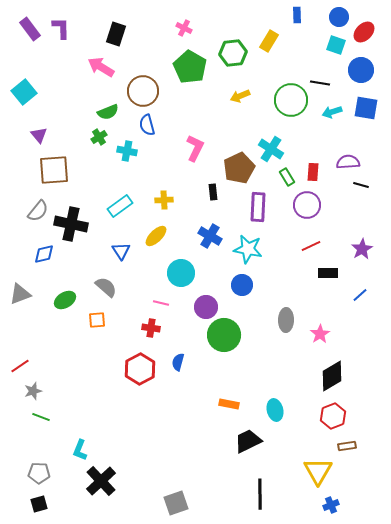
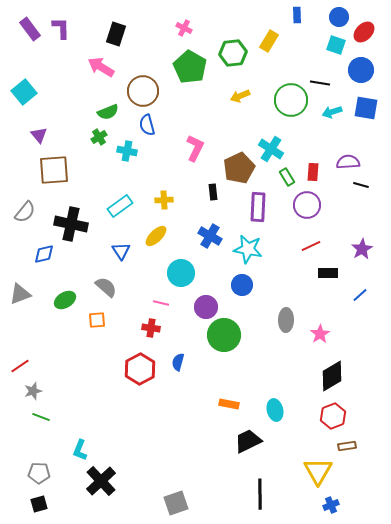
gray semicircle at (38, 211): moved 13 px left, 1 px down
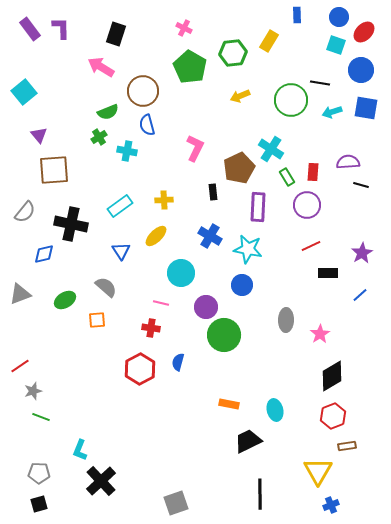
purple star at (362, 249): moved 4 px down
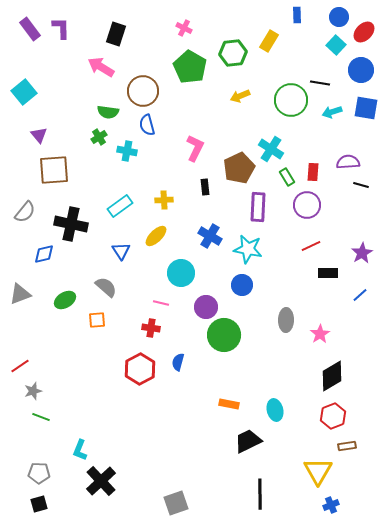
cyan square at (336, 45): rotated 24 degrees clockwise
green semicircle at (108, 112): rotated 30 degrees clockwise
black rectangle at (213, 192): moved 8 px left, 5 px up
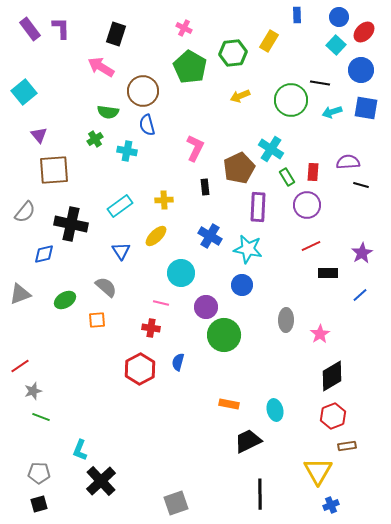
green cross at (99, 137): moved 4 px left, 2 px down
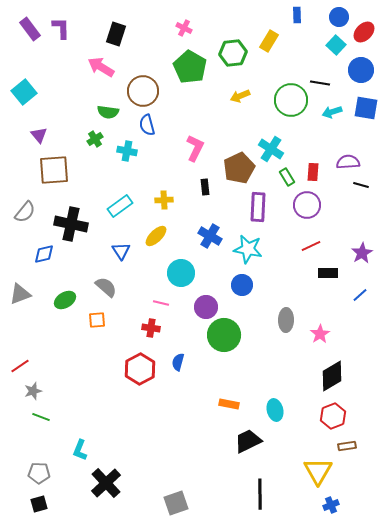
black cross at (101, 481): moved 5 px right, 2 px down
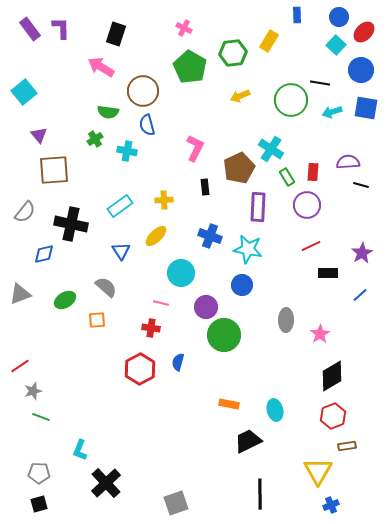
blue cross at (210, 236): rotated 10 degrees counterclockwise
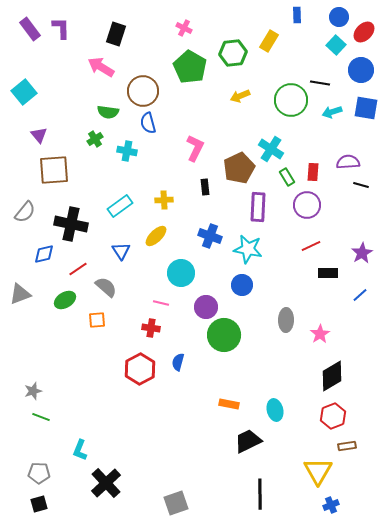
blue semicircle at (147, 125): moved 1 px right, 2 px up
red line at (20, 366): moved 58 px right, 97 px up
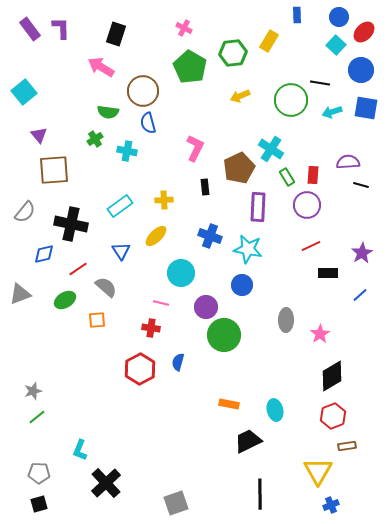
red rectangle at (313, 172): moved 3 px down
green line at (41, 417): moved 4 px left; rotated 60 degrees counterclockwise
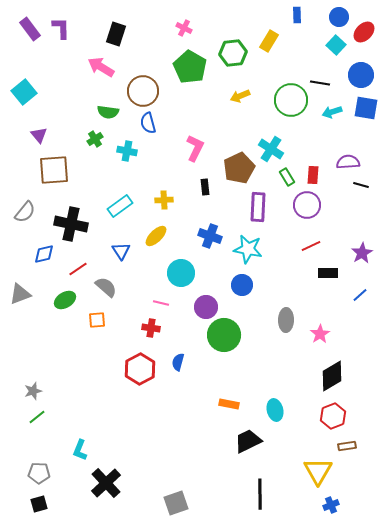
blue circle at (361, 70): moved 5 px down
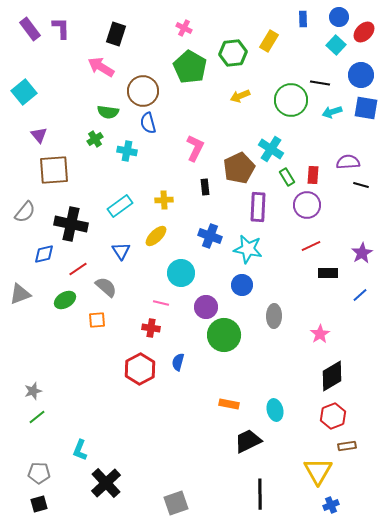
blue rectangle at (297, 15): moved 6 px right, 4 px down
gray ellipse at (286, 320): moved 12 px left, 4 px up
